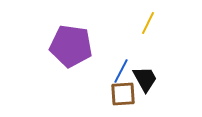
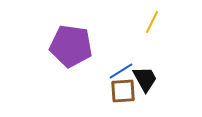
yellow line: moved 4 px right, 1 px up
blue line: rotated 30 degrees clockwise
brown square: moved 3 px up
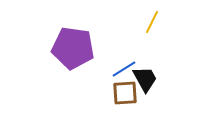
purple pentagon: moved 2 px right, 2 px down
blue line: moved 3 px right, 2 px up
brown square: moved 2 px right, 2 px down
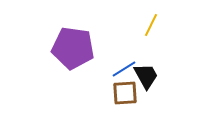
yellow line: moved 1 px left, 3 px down
black trapezoid: moved 1 px right, 3 px up
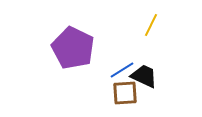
purple pentagon: rotated 18 degrees clockwise
blue line: moved 2 px left, 1 px down
black trapezoid: moved 2 px left; rotated 36 degrees counterclockwise
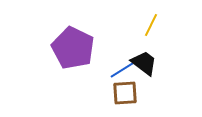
black trapezoid: moved 13 px up; rotated 12 degrees clockwise
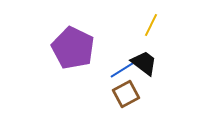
brown square: moved 1 px right, 1 px down; rotated 24 degrees counterclockwise
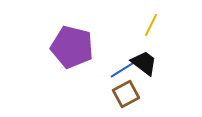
purple pentagon: moved 1 px left, 1 px up; rotated 12 degrees counterclockwise
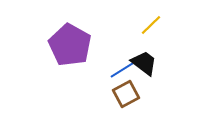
yellow line: rotated 20 degrees clockwise
purple pentagon: moved 2 px left, 2 px up; rotated 15 degrees clockwise
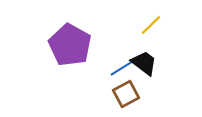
blue line: moved 2 px up
